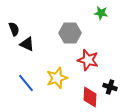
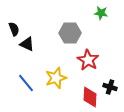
red star: rotated 15 degrees clockwise
yellow star: moved 1 px left
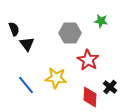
green star: moved 8 px down
black triangle: rotated 28 degrees clockwise
yellow star: rotated 25 degrees clockwise
blue line: moved 2 px down
black cross: rotated 24 degrees clockwise
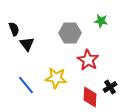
black cross: rotated 16 degrees clockwise
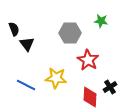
blue line: rotated 24 degrees counterclockwise
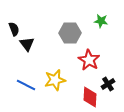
red star: moved 1 px right
yellow star: moved 1 px left, 2 px down; rotated 20 degrees counterclockwise
black cross: moved 2 px left, 3 px up
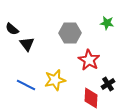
green star: moved 6 px right, 2 px down
black semicircle: moved 2 px left; rotated 152 degrees clockwise
red diamond: moved 1 px right, 1 px down
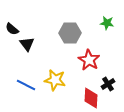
yellow star: rotated 25 degrees clockwise
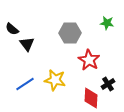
blue line: moved 1 px left, 1 px up; rotated 60 degrees counterclockwise
